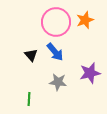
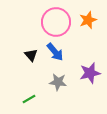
orange star: moved 3 px right
green line: rotated 56 degrees clockwise
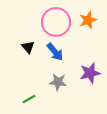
black triangle: moved 3 px left, 8 px up
